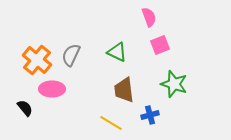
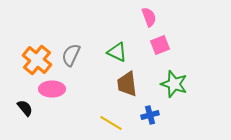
brown trapezoid: moved 3 px right, 6 px up
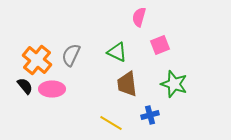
pink semicircle: moved 10 px left; rotated 144 degrees counterclockwise
black semicircle: moved 22 px up
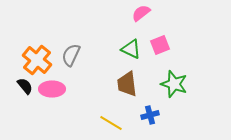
pink semicircle: moved 2 px right, 4 px up; rotated 36 degrees clockwise
green triangle: moved 14 px right, 3 px up
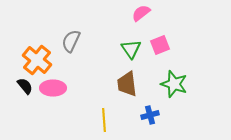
green triangle: rotated 30 degrees clockwise
gray semicircle: moved 14 px up
pink ellipse: moved 1 px right, 1 px up
yellow line: moved 7 px left, 3 px up; rotated 55 degrees clockwise
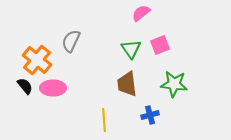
green star: rotated 12 degrees counterclockwise
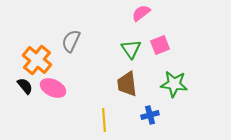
pink ellipse: rotated 25 degrees clockwise
